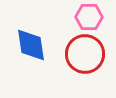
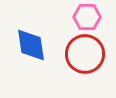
pink hexagon: moved 2 px left
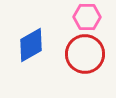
blue diamond: rotated 69 degrees clockwise
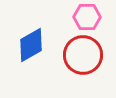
red circle: moved 2 px left, 1 px down
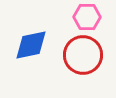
blue diamond: rotated 18 degrees clockwise
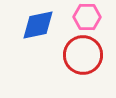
blue diamond: moved 7 px right, 20 px up
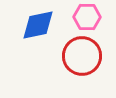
red circle: moved 1 px left, 1 px down
